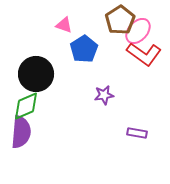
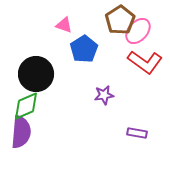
red L-shape: moved 1 px right, 8 px down
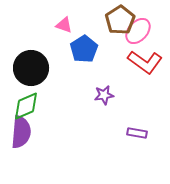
black circle: moved 5 px left, 6 px up
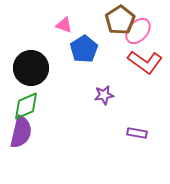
purple semicircle: rotated 8 degrees clockwise
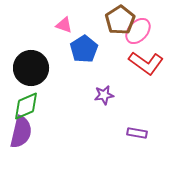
red L-shape: moved 1 px right, 1 px down
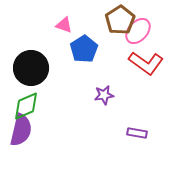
purple semicircle: moved 2 px up
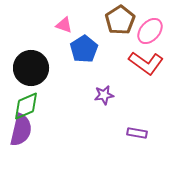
pink ellipse: moved 12 px right
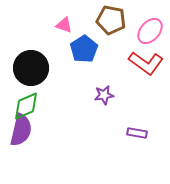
brown pentagon: moved 9 px left; rotated 28 degrees counterclockwise
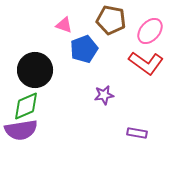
blue pentagon: rotated 12 degrees clockwise
black circle: moved 4 px right, 2 px down
purple semicircle: rotated 68 degrees clockwise
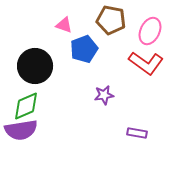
pink ellipse: rotated 16 degrees counterclockwise
black circle: moved 4 px up
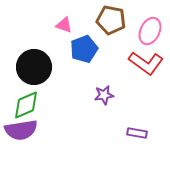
black circle: moved 1 px left, 1 px down
green diamond: moved 1 px up
